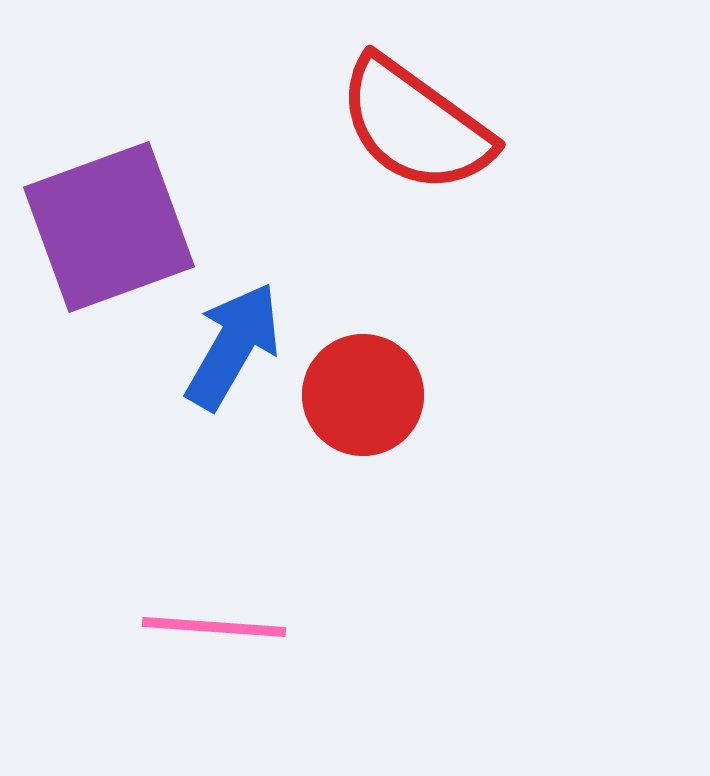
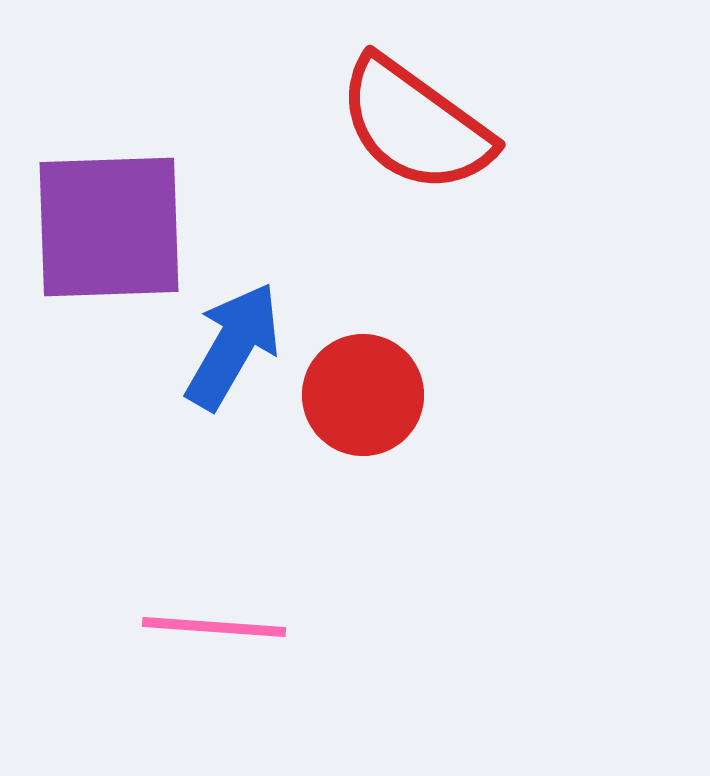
purple square: rotated 18 degrees clockwise
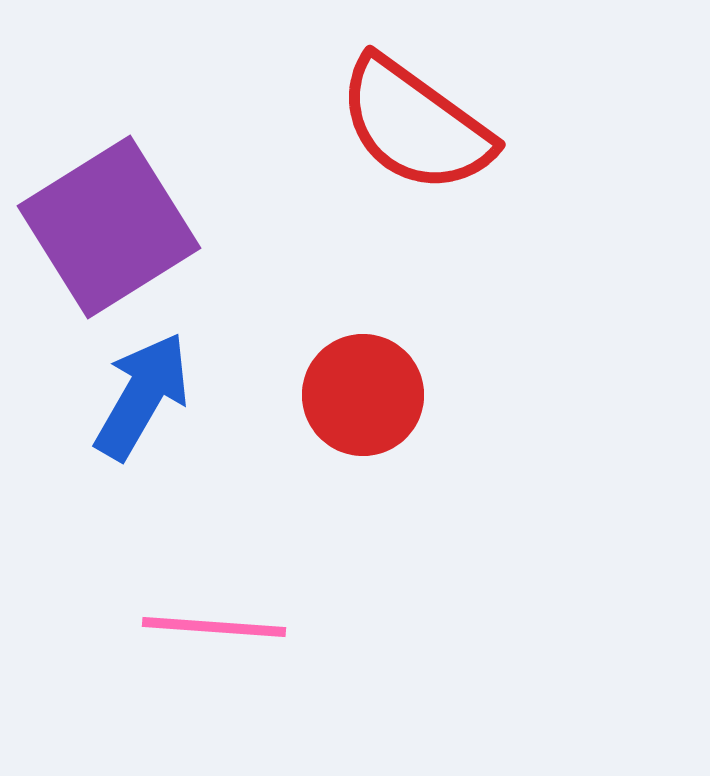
purple square: rotated 30 degrees counterclockwise
blue arrow: moved 91 px left, 50 px down
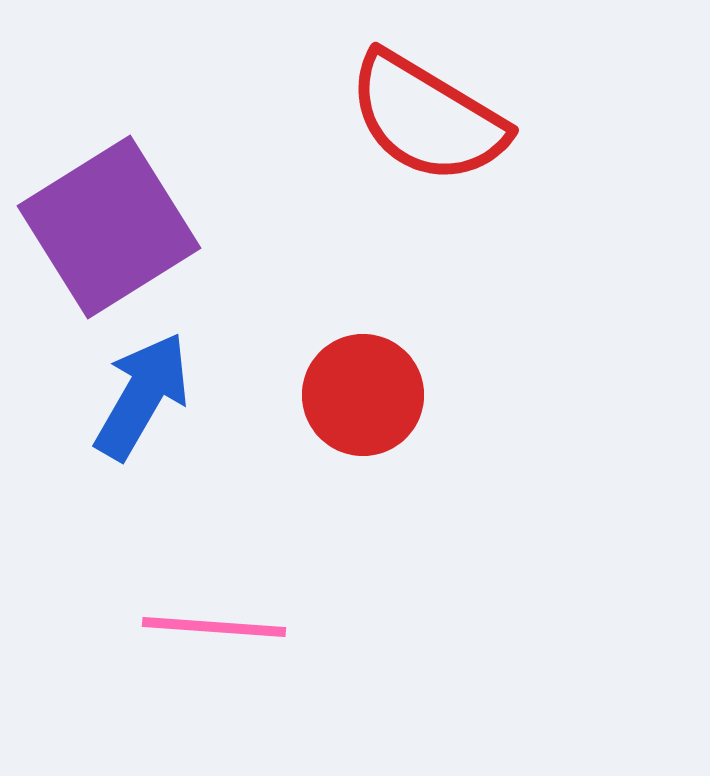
red semicircle: moved 12 px right, 7 px up; rotated 5 degrees counterclockwise
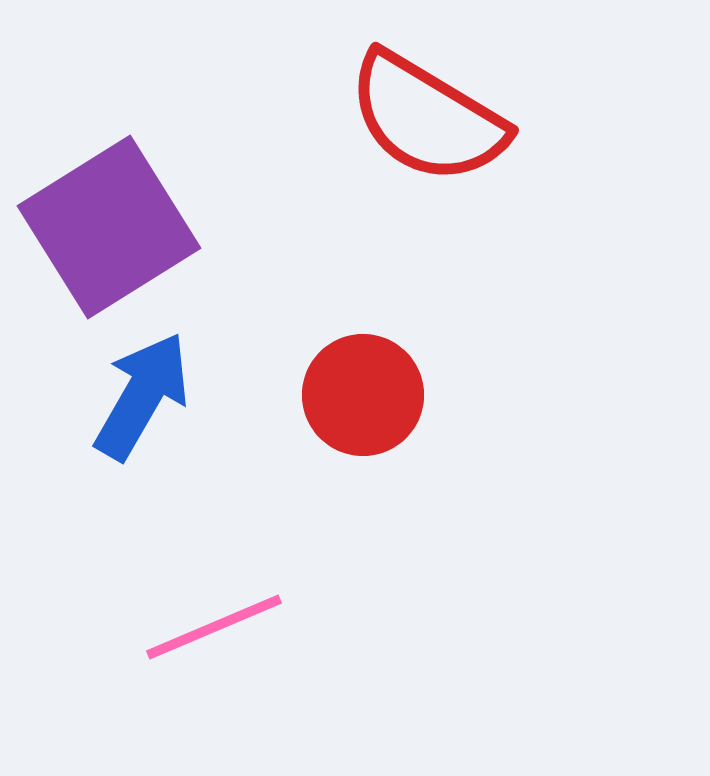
pink line: rotated 27 degrees counterclockwise
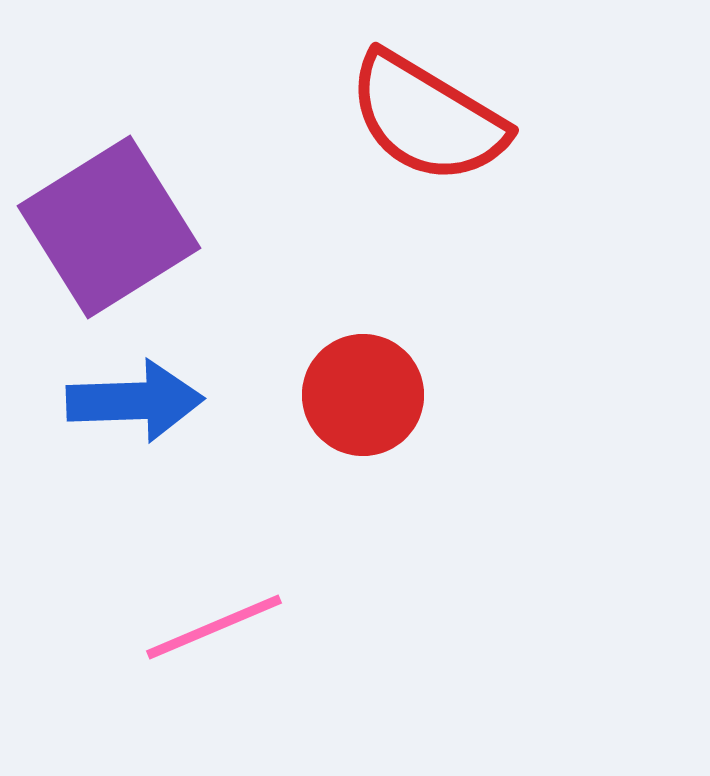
blue arrow: moved 7 px left, 5 px down; rotated 58 degrees clockwise
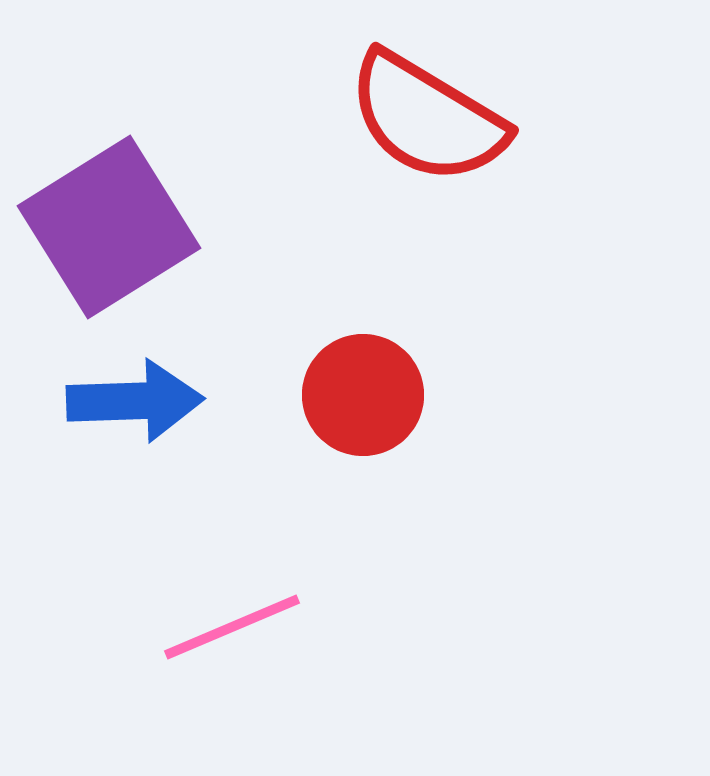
pink line: moved 18 px right
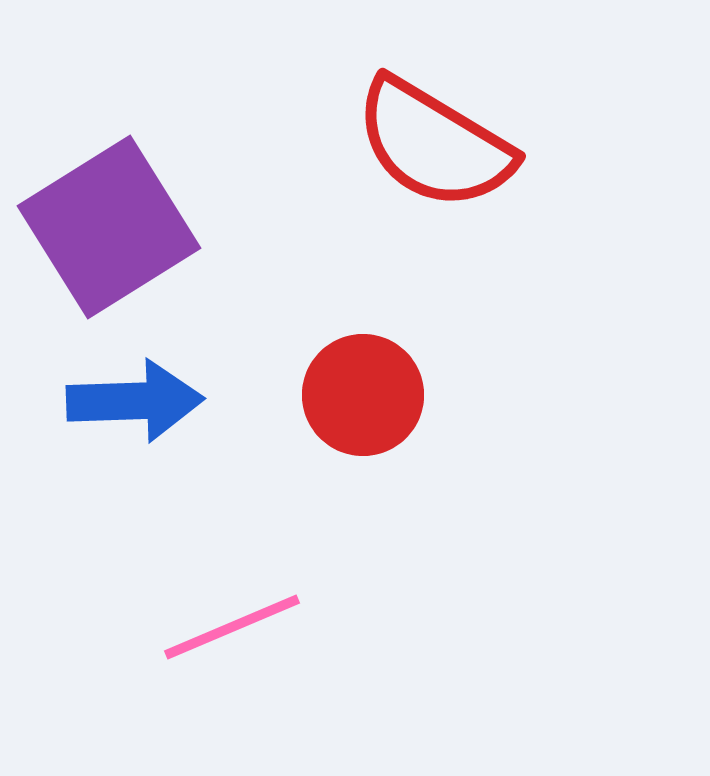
red semicircle: moved 7 px right, 26 px down
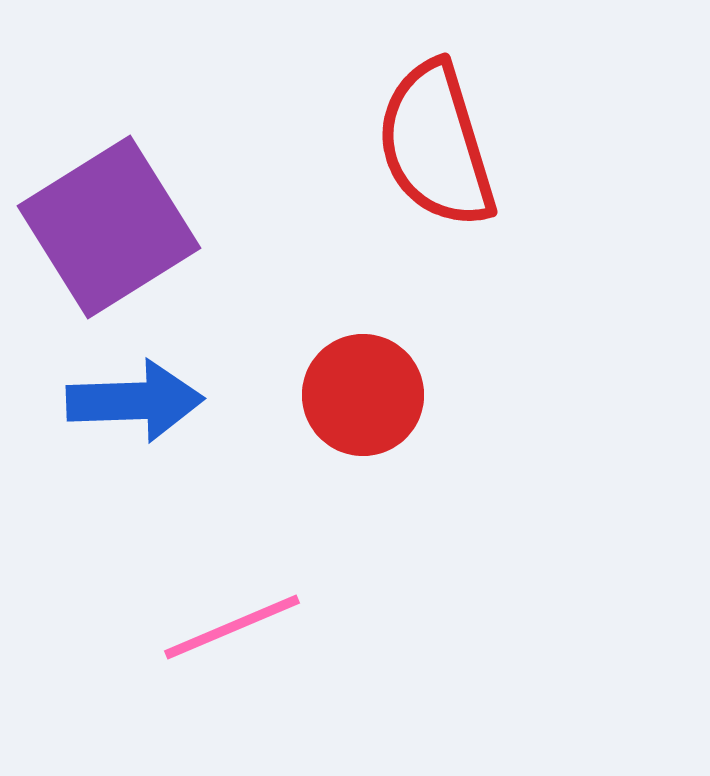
red semicircle: moved 2 px right, 1 px down; rotated 42 degrees clockwise
